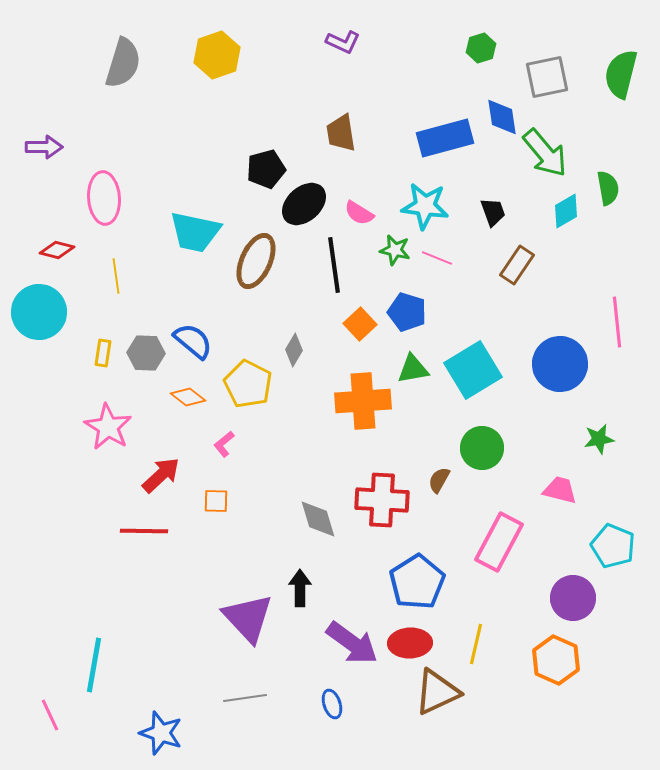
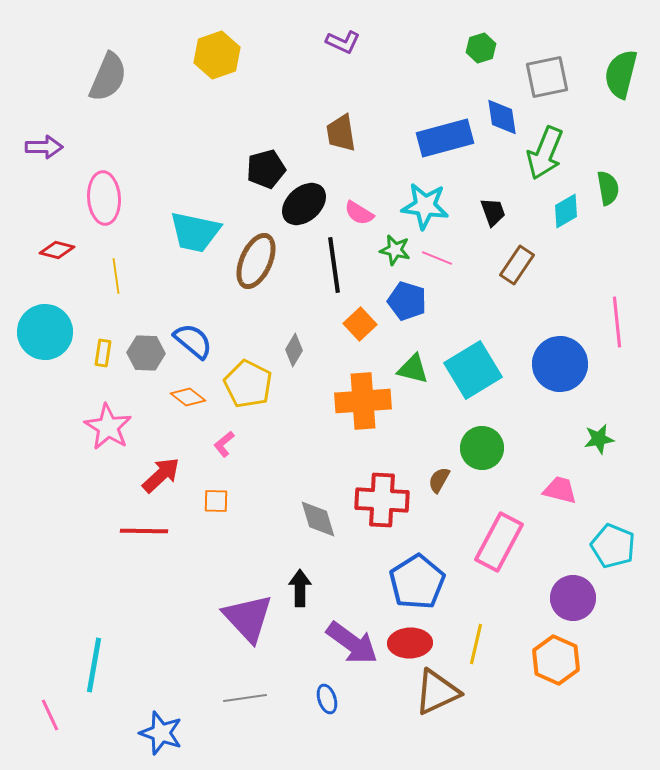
gray semicircle at (123, 63): moved 15 px left, 14 px down; rotated 6 degrees clockwise
green arrow at (545, 153): rotated 62 degrees clockwise
cyan circle at (39, 312): moved 6 px right, 20 px down
blue pentagon at (407, 312): moved 11 px up
green triangle at (413, 369): rotated 24 degrees clockwise
blue ellipse at (332, 704): moved 5 px left, 5 px up
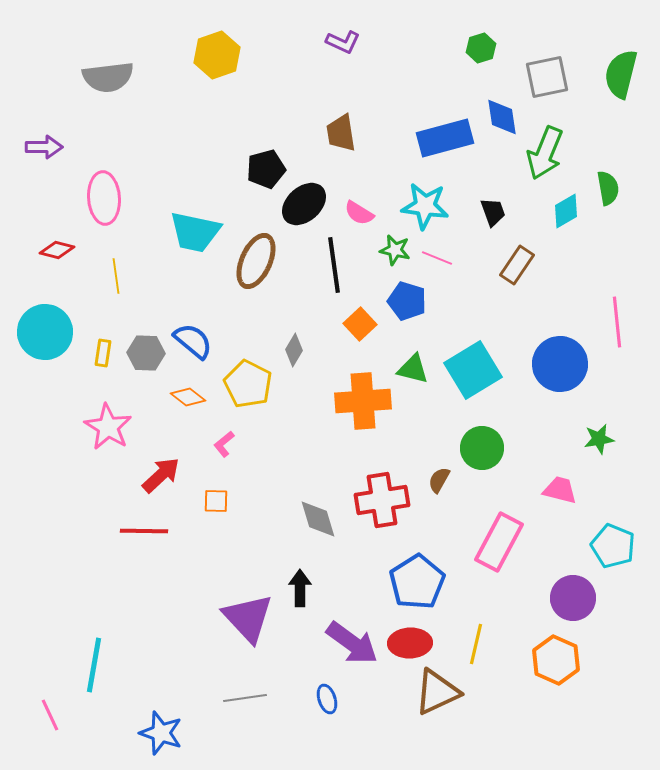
gray semicircle at (108, 77): rotated 60 degrees clockwise
red cross at (382, 500): rotated 12 degrees counterclockwise
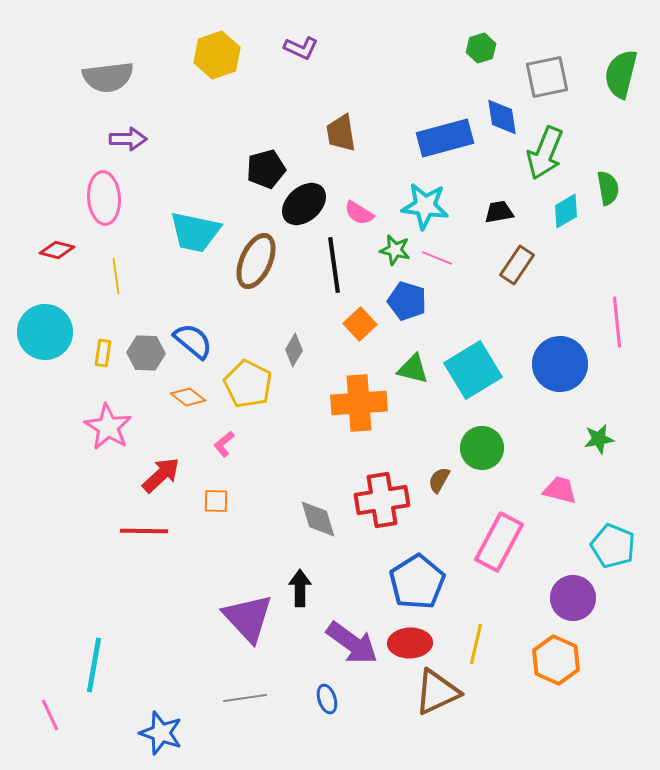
purple L-shape at (343, 42): moved 42 px left, 6 px down
purple arrow at (44, 147): moved 84 px right, 8 px up
black trapezoid at (493, 212): moved 6 px right; rotated 80 degrees counterclockwise
orange cross at (363, 401): moved 4 px left, 2 px down
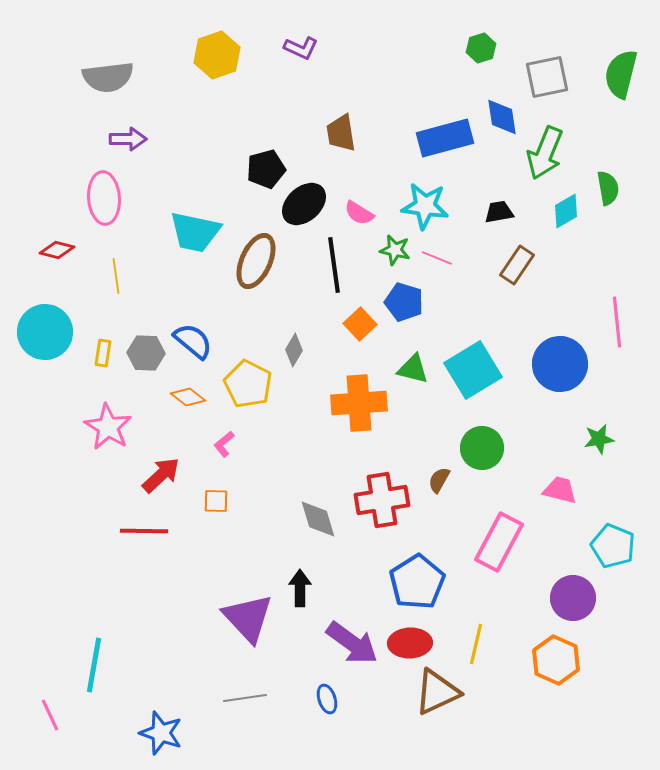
blue pentagon at (407, 301): moved 3 px left, 1 px down
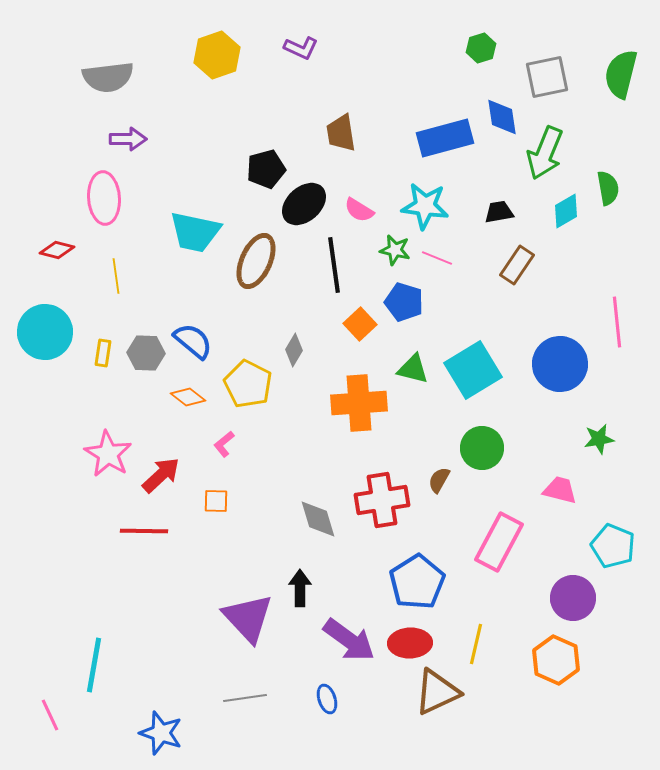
pink semicircle at (359, 213): moved 3 px up
pink star at (108, 427): moved 27 px down
purple arrow at (352, 643): moved 3 px left, 3 px up
